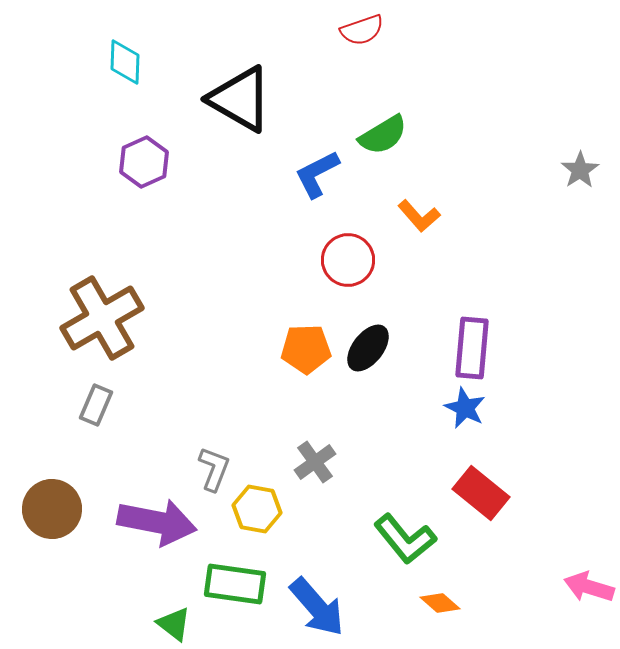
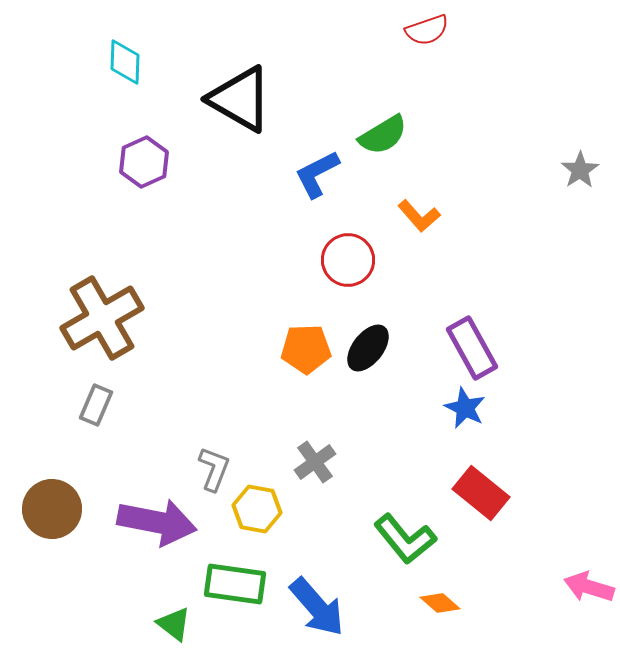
red semicircle: moved 65 px right
purple rectangle: rotated 34 degrees counterclockwise
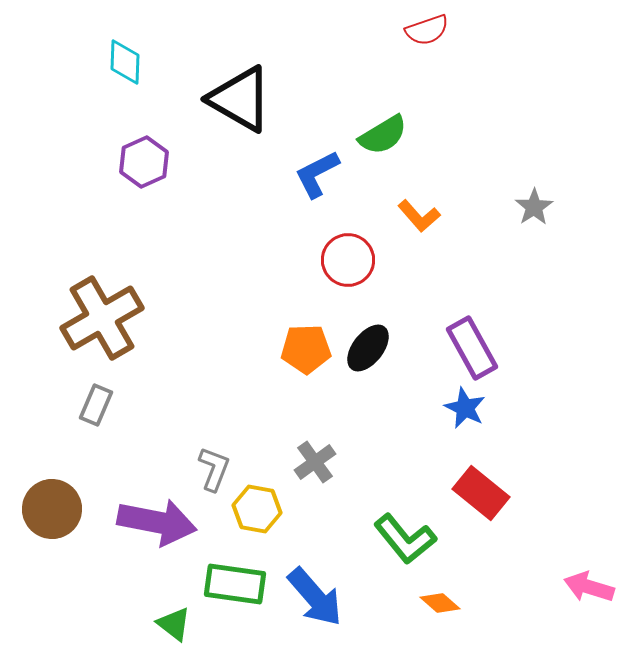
gray star: moved 46 px left, 37 px down
blue arrow: moved 2 px left, 10 px up
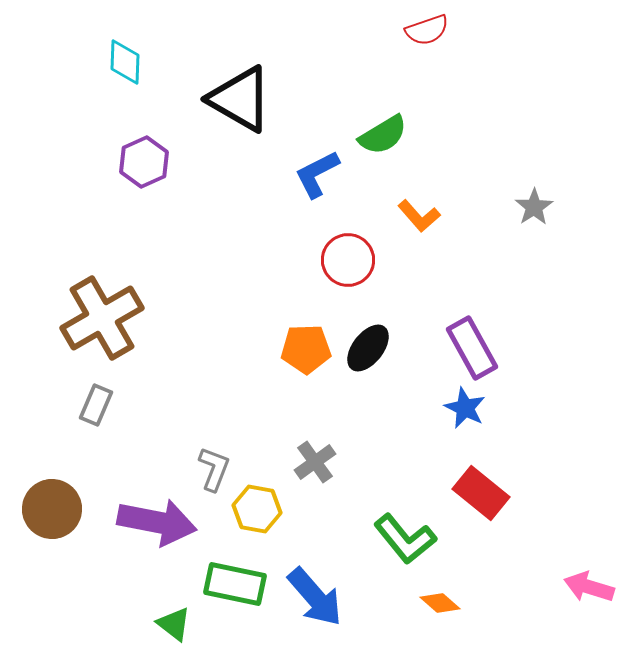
green rectangle: rotated 4 degrees clockwise
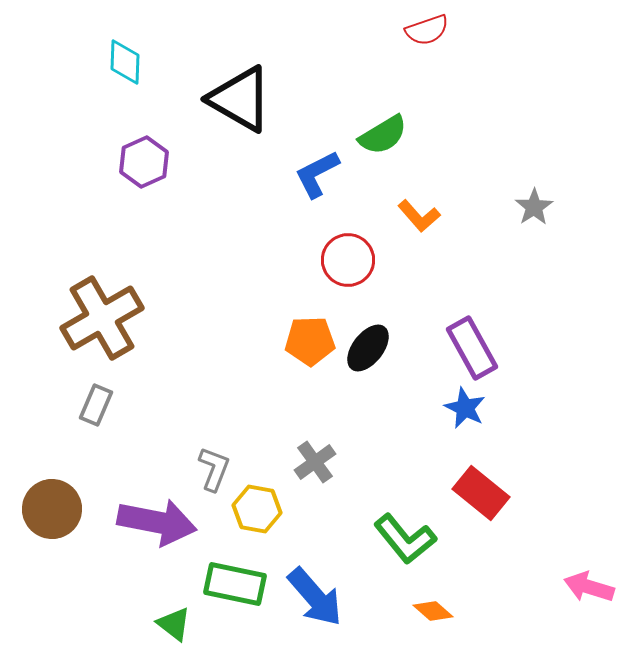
orange pentagon: moved 4 px right, 8 px up
orange diamond: moved 7 px left, 8 px down
